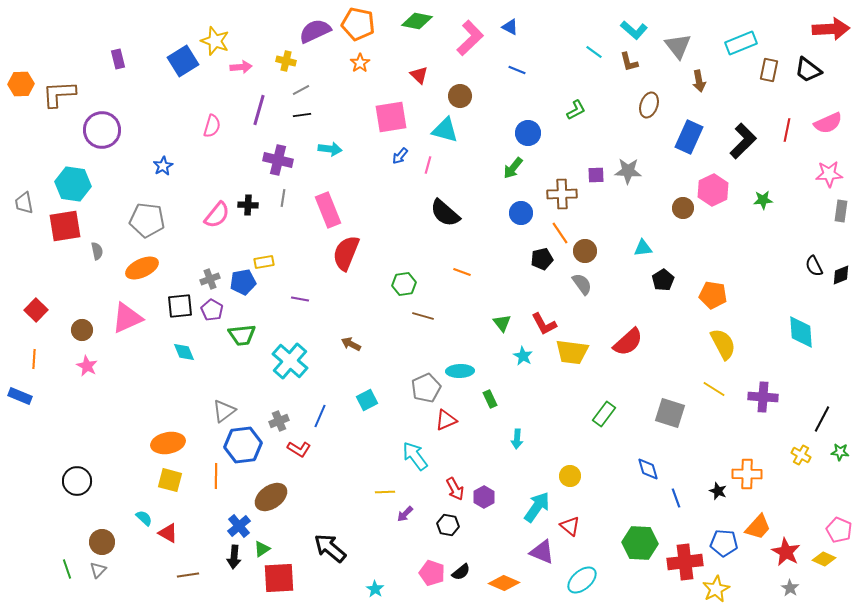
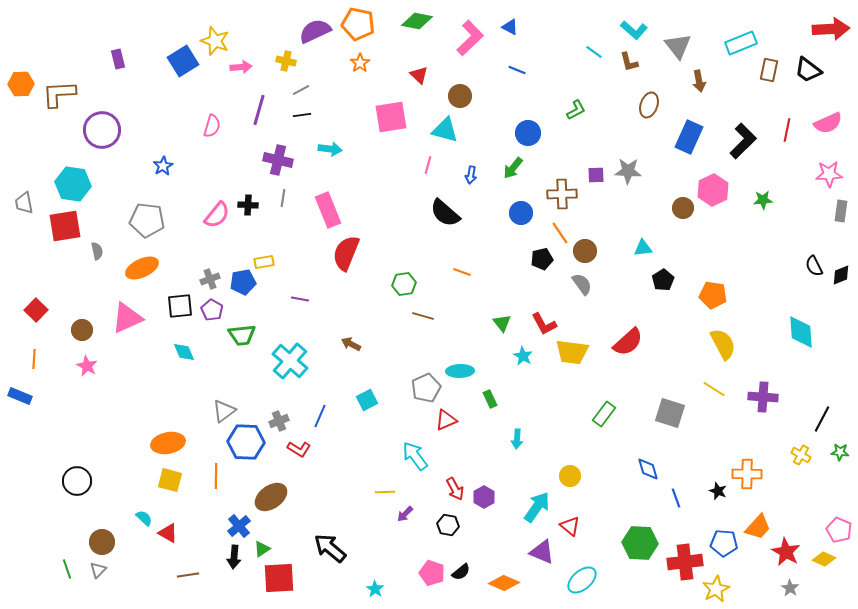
blue arrow at (400, 156): moved 71 px right, 19 px down; rotated 30 degrees counterclockwise
blue hexagon at (243, 445): moved 3 px right, 3 px up; rotated 9 degrees clockwise
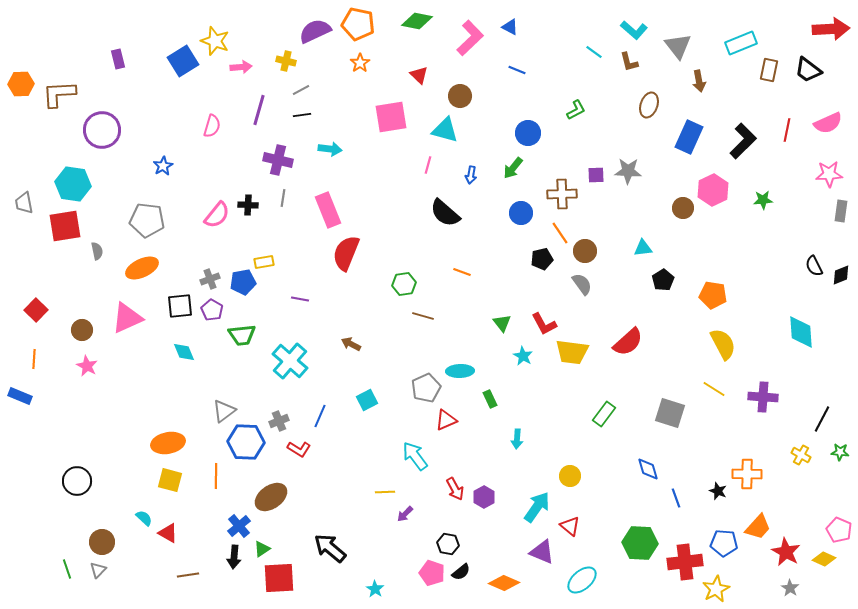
black hexagon at (448, 525): moved 19 px down
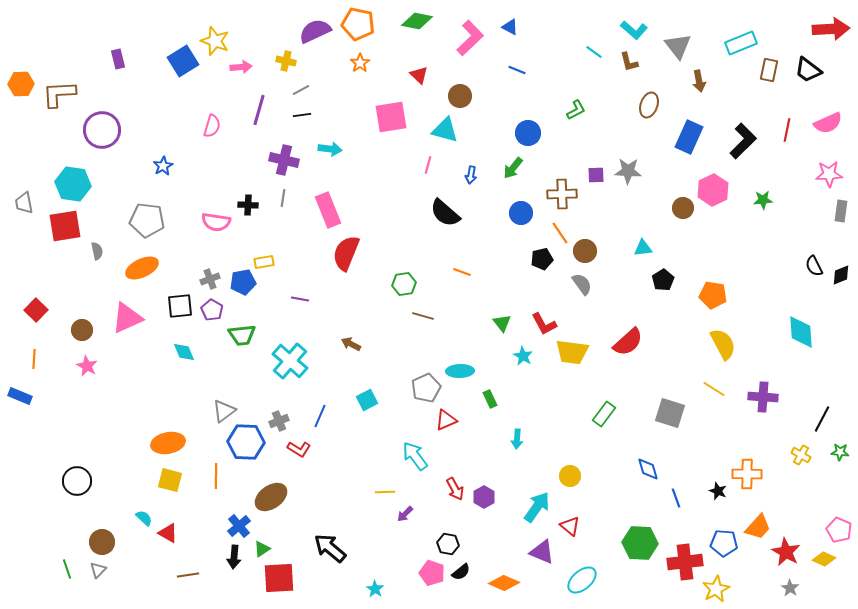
purple cross at (278, 160): moved 6 px right
pink semicircle at (217, 215): moved 1 px left, 7 px down; rotated 60 degrees clockwise
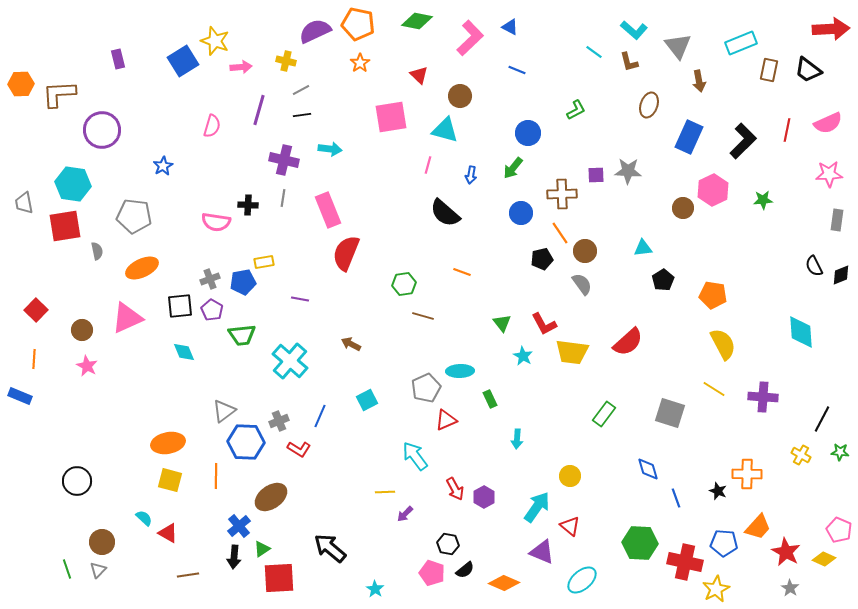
gray rectangle at (841, 211): moved 4 px left, 9 px down
gray pentagon at (147, 220): moved 13 px left, 4 px up
red cross at (685, 562): rotated 20 degrees clockwise
black semicircle at (461, 572): moved 4 px right, 2 px up
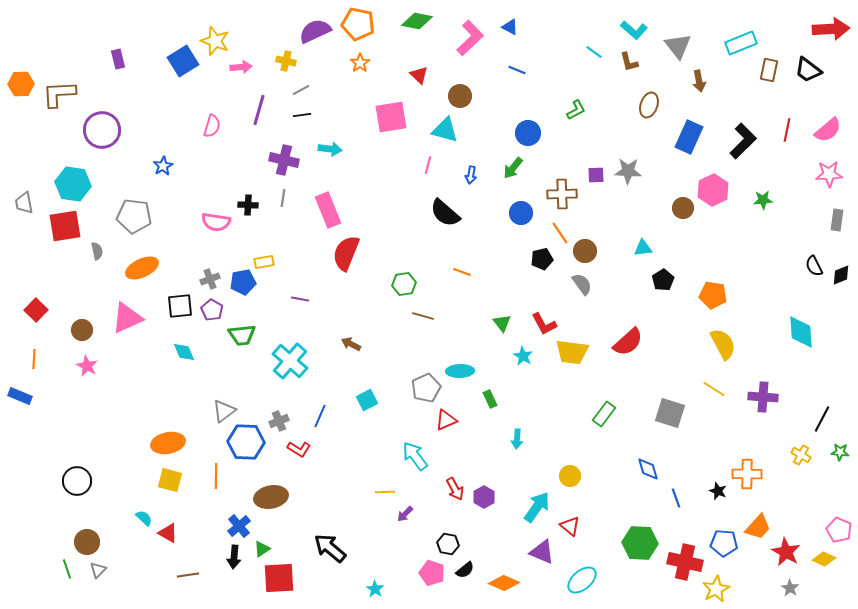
pink semicircle at (828, 123): moved 7 px down; rotated 16 degrees counterclockwise
brown ellipse at (271, 497): rotated 24 degrees clockwise
brown circle at (102, 542): moved 15 px left
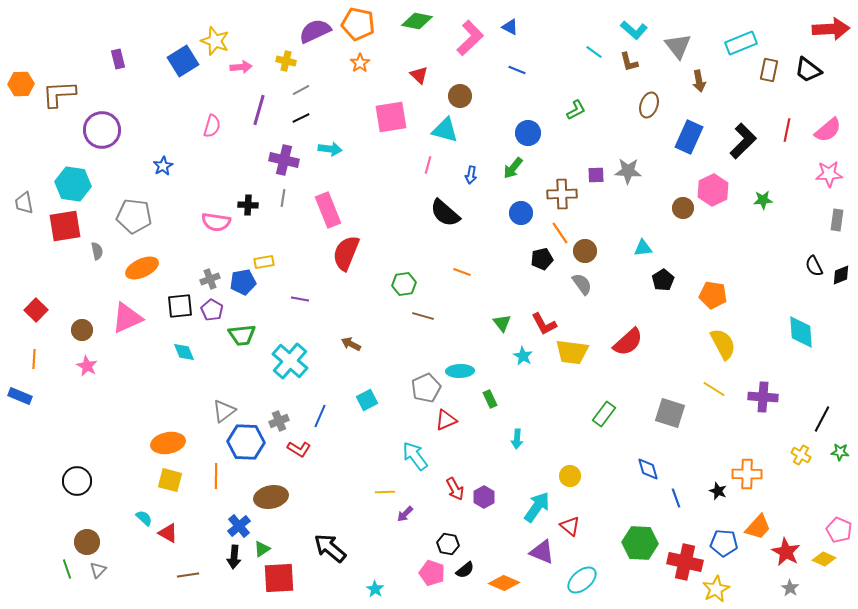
black line at (302, 115): moved 1 px left, 3 px down; rotated 18 degrees counterclockwise
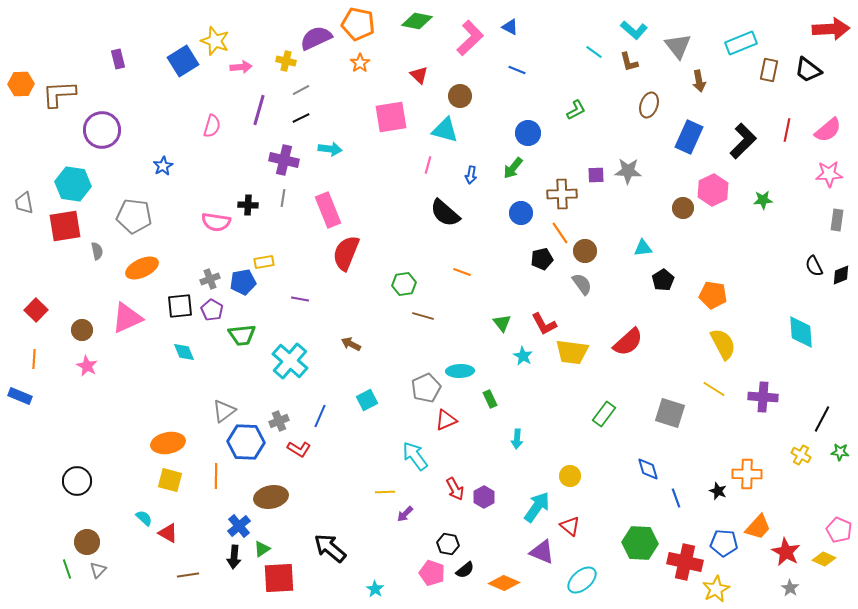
purple semicircle at (315, 31): moved 1 px right, 7 px down
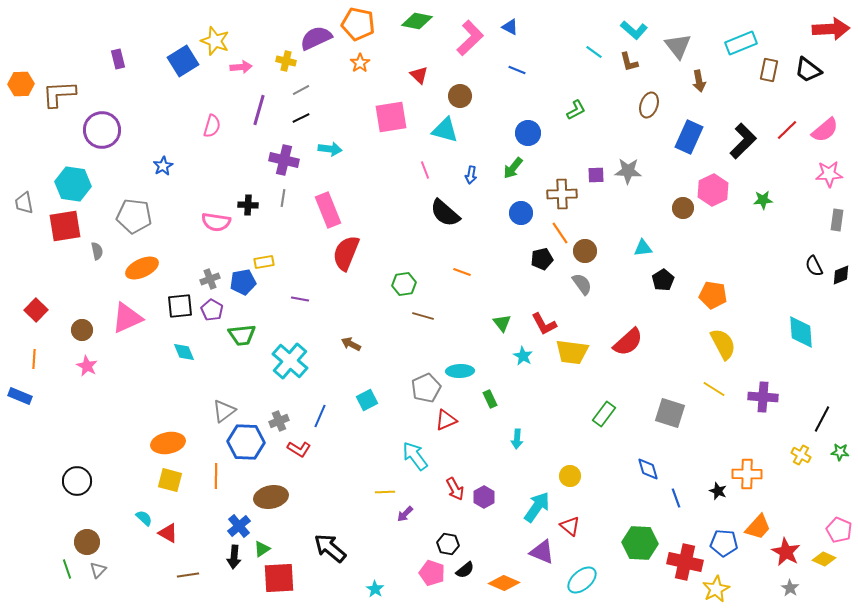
red line at (787, 130): rotated 35 degrees clockwise
pink semicircle at (828, 130): moved 3 px left
pink line at (428, 165): moved 3 px left, 5 px down; rotated 36 degrees counterclockwise
